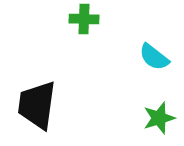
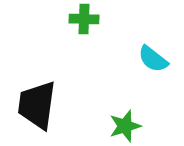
cyan semicircle: moved 1 px left, 2 px down
green star: moved 34 px left, 8 px down
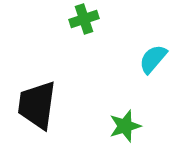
green cross: rotated 20 degrees counterclockwise
cyan semicircle: rotated 92 degrees clockwise
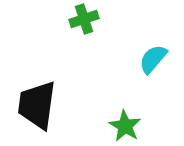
green star: rotated 24 degrees counterclockwise
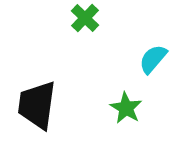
green cross: moved 1 px right, 1 px up; rotated 28 degrees counterclockwise
green star: moved 1 px right, 18 px up
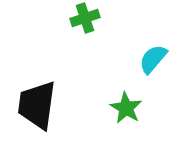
green cross: rotated 28 degrees clockwise
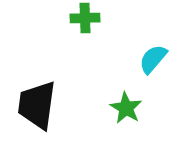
green cross: rotated 16 degrees clockwise
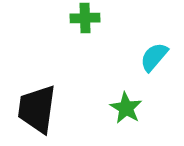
cyan semicircle: moved 1 px right, 2 px up
black trapezoid: moved 4 px down
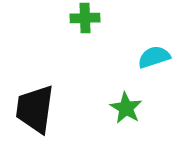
cyan semicircle: rotated 32 degrees clockwise
black trapezoid: moved 2 px left
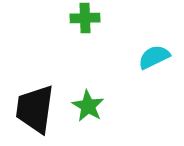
cyan semicircle: rotated 8 degrees counterclockwise
green star: moved 38 px left, 2 px up
